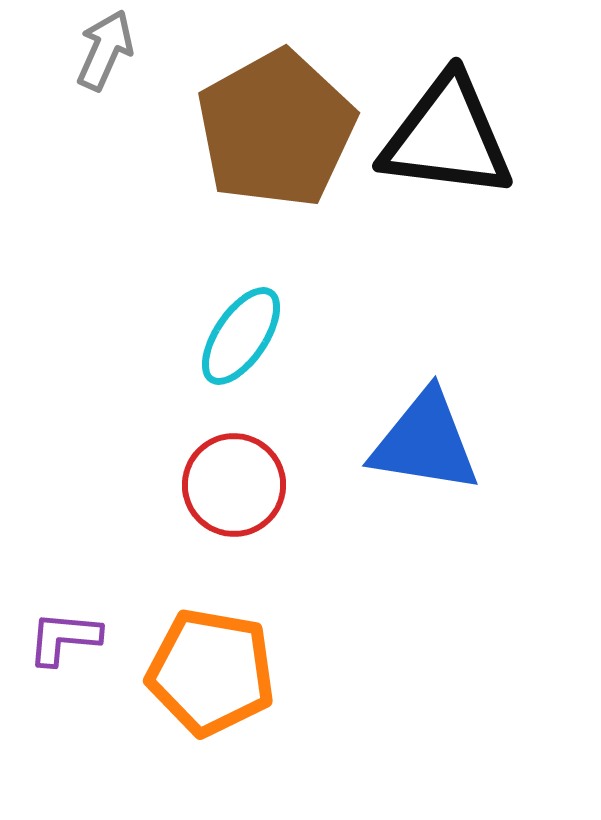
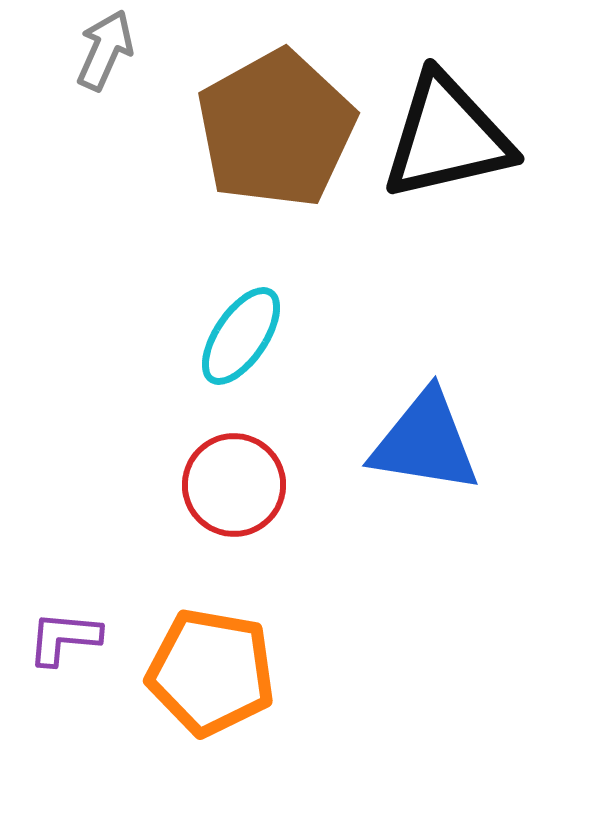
black triangle: rotated 20 degrees counterclockwise
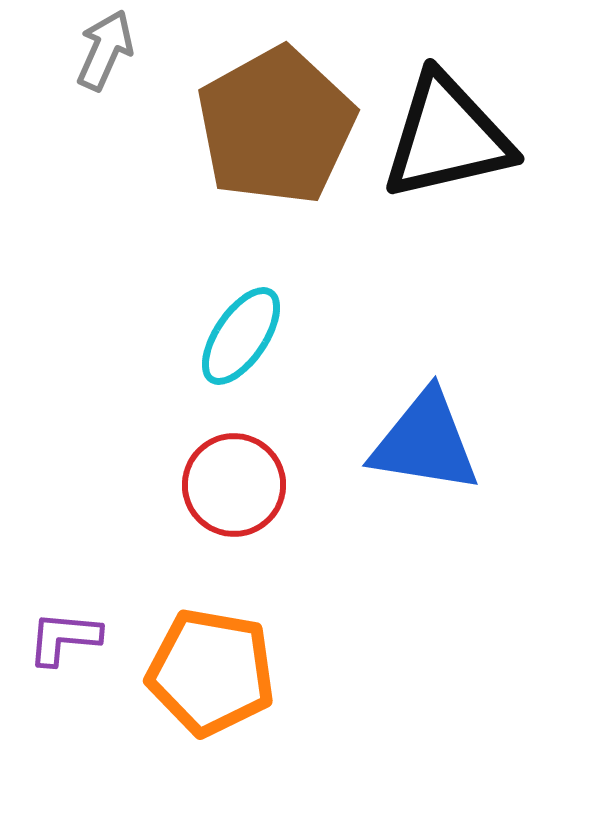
brown pentagon: moved 3 px up
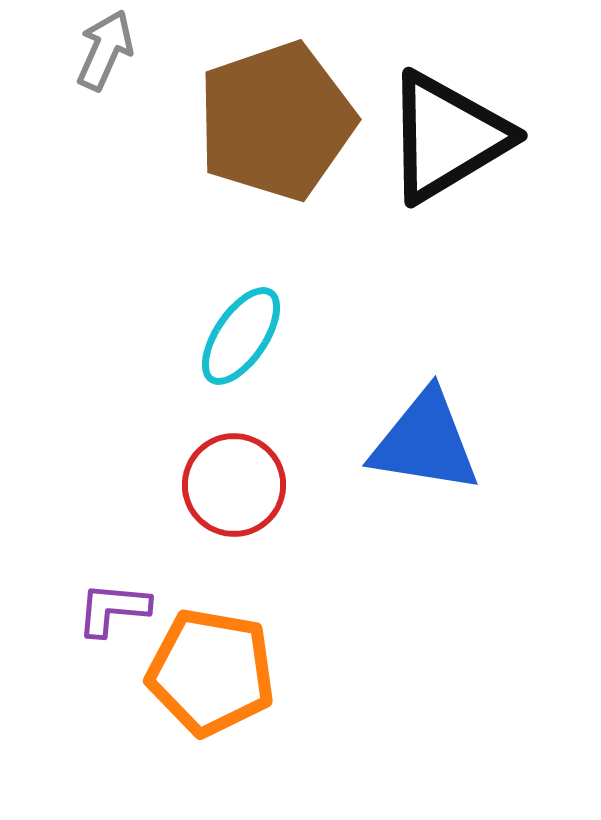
brown pentagon: moved 5 px up; rotated 10 degrees clockwise
black triangle: rotated 18 degrees counterclockwise
purple L-shape: moved 49 px right, 29 px up
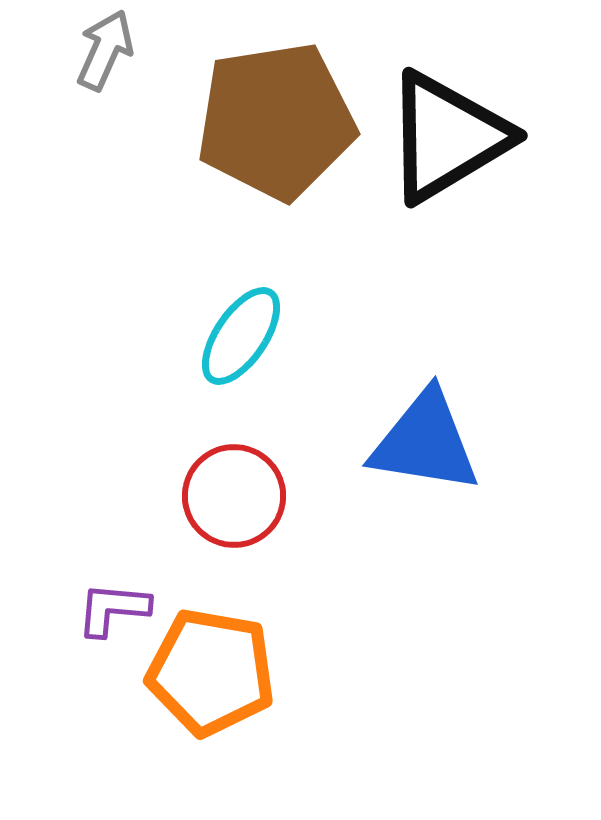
brown pentagon: rotated 10 degrees clockwise
red circle: moved 11 px down
